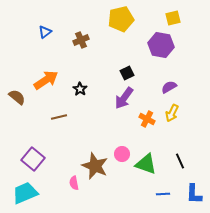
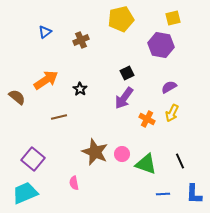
brown star: moved 14 px up
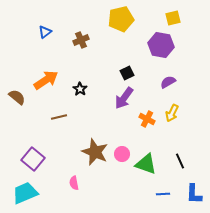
purple semicircle: moved 1 px left, 5 px up
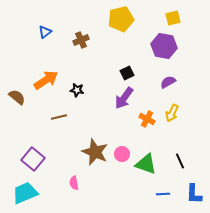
purple hexagon: moved 3 px right, 1 px down
black star: moved 3 px left, 1 px down; rotated 24 degrees counterclockwise
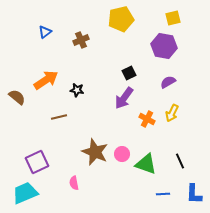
black square: moved 2 px right
purple square: moved 4 px right, 3 px down; rotated 25 degrees clockwise
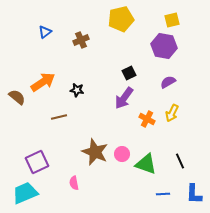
yellow square: moved 1 px left, 2 px down
orange arrow: moved 3 px left, 2 px down
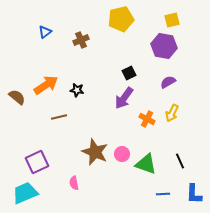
orange arrow: moved 3 px right, 3 px down
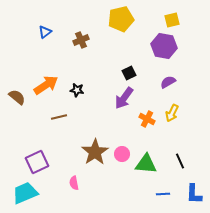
brown star: rotated 16 degrees clockwise
green triangle: rotated 15 degrees counterclockwise
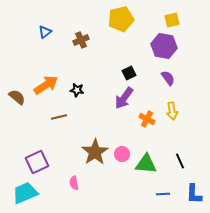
purple semicircle: moved 4 px up; rotated 84 degrees clockwise
yellow arrow: moved 2 px up; rotated 36 degrees counterclockwise
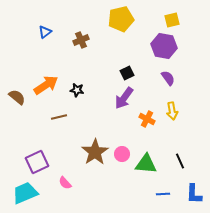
black square: moved 2 px left
pink semicircle: moved 9 px left; rotated 32 degrees counterclockwise
